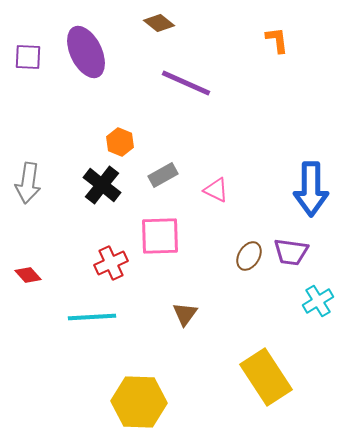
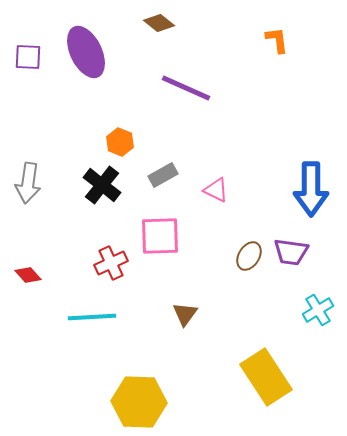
purple line: moved 5 px down
cyan cross: moved 9 px down
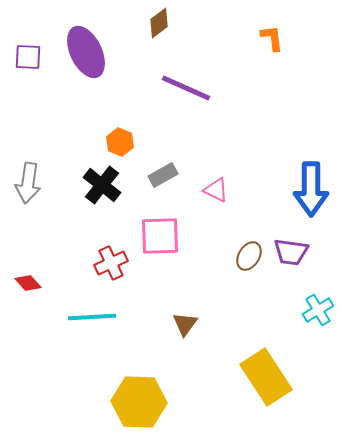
brown diamond: rotated 76 degrees counterclockwise
orange L-shape: moved 5 px left, 2 px up
red diamond: moved 8 px down
brown triangle: moved 10 px down
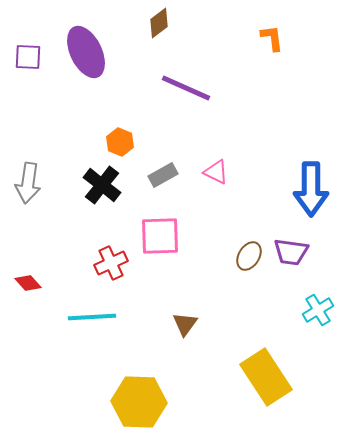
pink triangle: moved 18 px up
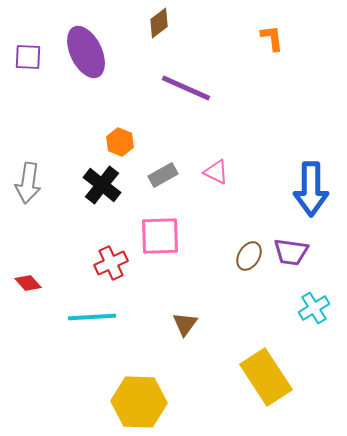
cyan cross: moved 4 px left, 2 px up
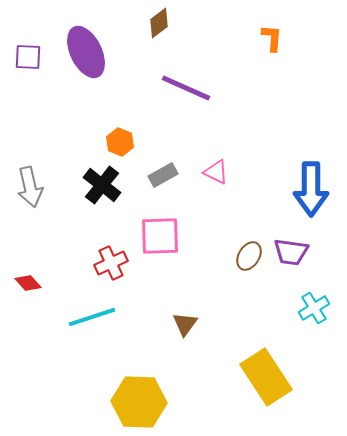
orange L-shape: rotated 12 degrees clockwise
gray arrow: moved 2 px right, 4 px down; rotated 21 degrees counterclockwise
cyan line: rotated 15 degrees counterclockwise
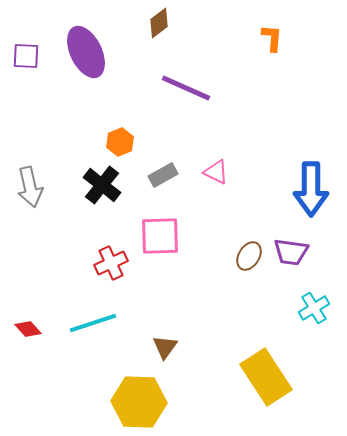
purple square: moved 2 px left, 1 px up
orange hexagon: rotated 16 degrees clockwise
red diamond: moved 46 px down
cyan line: moved 1 px right, 6 px down
brown triangle: moved 20 px left, 23 px down
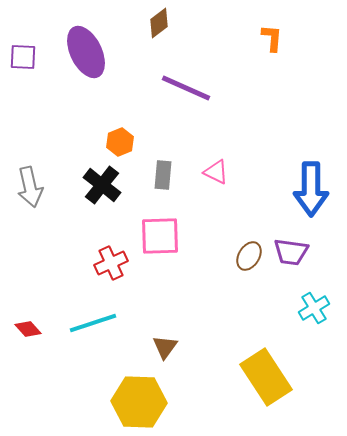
purple square: moved 3 px left, 1 px down
gray rectangle: rotated 56 degrees counterclockwise
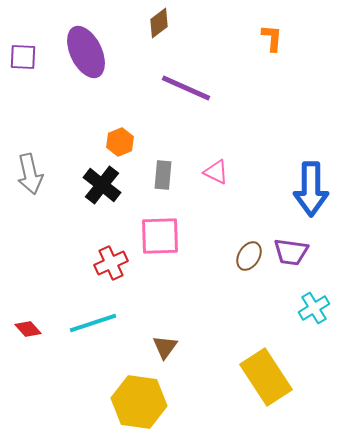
gray arrow: moved 13 px up
yellow hexagon: rotated 6 degrees clockwise
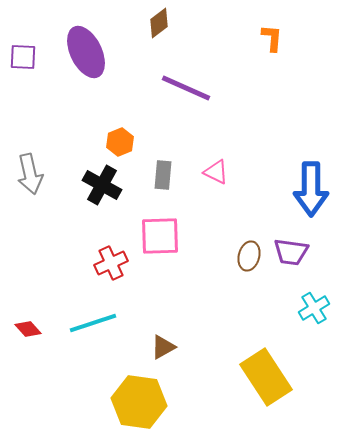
black cross: rotated 9 degrees counterclockwise
brown ellipse: rotated 16 degrees counterclockwise
brown triangle: moved 2 px left; rotated 24 degrees clockwise
